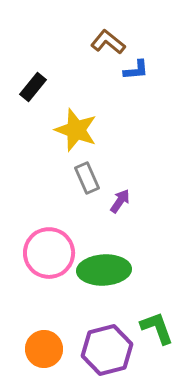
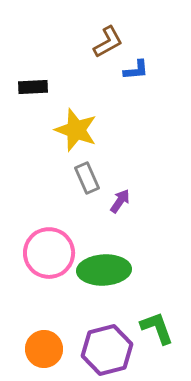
brown L-shape: rotated 112 degrees clockwise
black rectangle: rotated 48 degrees clockwise
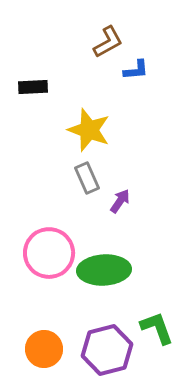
yellow star: moved 13 px right
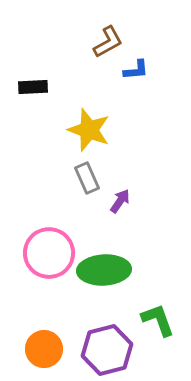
green L-shape: moved 1 px right, 8 px up
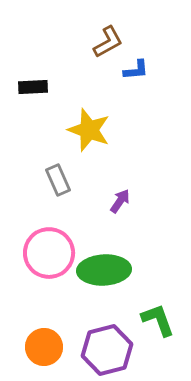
gray rectangle: moved 29 px left, 2 px down
orange circle: moved 2 px up
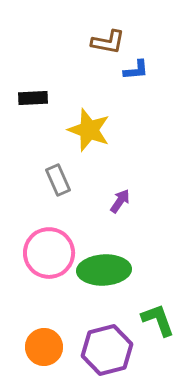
brown L-shape: rotated 40 degrees clockwise
black rectangle: moved 11 px down
